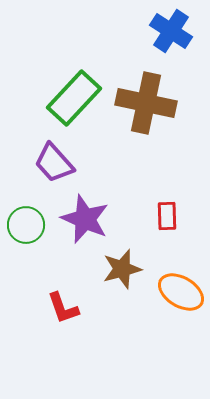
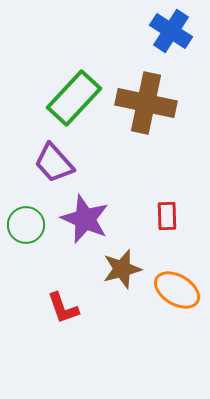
orange ellipse: moved 4 px left, 2 px up
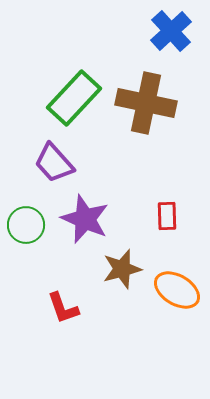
blue cross: rotated 15 degrees clockwise
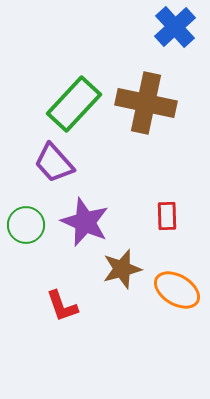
blue cross: moved 4 px right, 4 px up
green rectangle: moved 6 px down
purple star: moved 3 px down
red L-shape: moved 1 px left, 2 px up
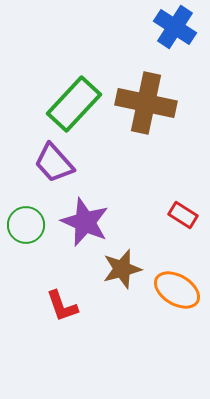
blue cross: rotated 15 degrees counterclockwise
red rectangle: moved 16 px right, 1 px up; rotated 56 degrees counterclockwise
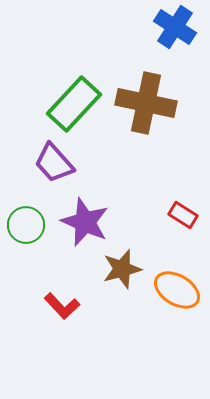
red L-shape: rotated 24 degrees counterclockwise
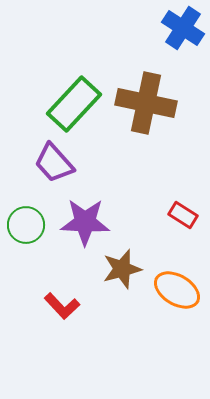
blue cross: moved 8 px right, 1 px down
purple star: rotated 21 degrees counterclockwise
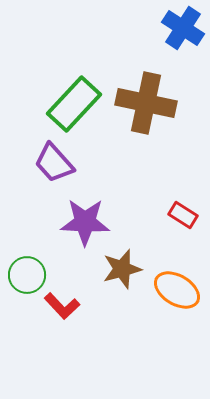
green circle: moved 1 px right, 50 px down
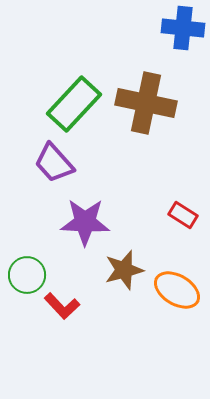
blue cross: rotated 27 degrees counterclockwise
brown star: moved 2 px right, 1 px down
